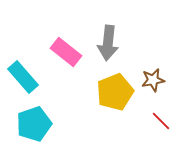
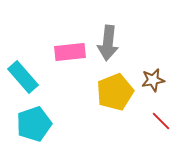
pink rectangle: moved 4 px right; rotated 44 degrees counterclockwise
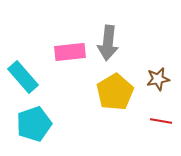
brown star: moved 5 px right, 1 px up
yellow pentagon: rotated 9 degrees counterclockwise
red line: rotated 35 degrees counterclockwise
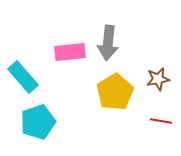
cyan pentagon: moved 4 px right, 2 px up
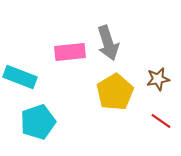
gray arrow: rotated 24 degrees counterclockwise
cyan rectangle: moved 3 px left; rotated 28 degrees counterclockwise
red line: rotated 25 degrees clockwise
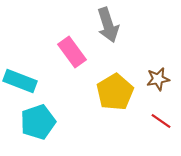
gray arrow: moved 18 px up
pink rectangle: moved 2 px right; rotated 60 degrees clockwise
cyan rectangle: moved 4 px down
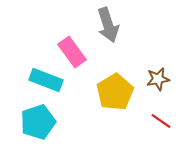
cyan rectangle: moved 26 px right, 1 px up
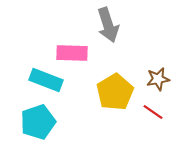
pink rectangle: moved 1 px down; rotated 52 degrees counterclockwise
red line: moved 8 px left, 9 px up
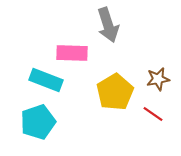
red line: moved 2 px down
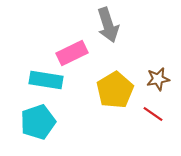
pink rectangle: rotated 28 degrees counterclockwise
cyan rectangle: rotated 12 degrees counterclockwise
yellow pentagon: moved 2 px up
